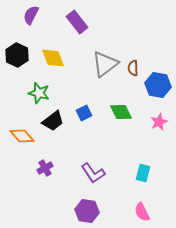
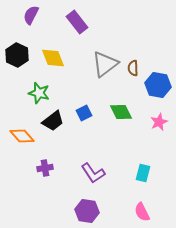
purple cross: rotated 21 degrees clockwise
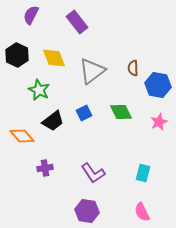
yellow diamond: moved 1 px right
gray triangle: moved 13 px left, 7 px down
green star: moved 3 px up; rotated 10 degrees clockwise
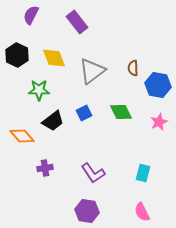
green star: rotated 25 degrees counterclockwise
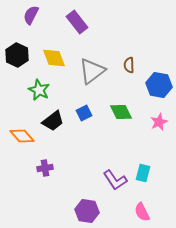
brown semicircle: moved 4 px left, 3 px up
blue hexagon: moved 1 px right
green star: rotated 25 degrees clockwise
purple L-shape: moved 22 px right, 7 px down
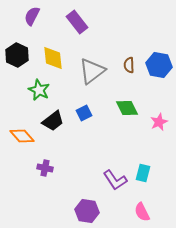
purple semicircle: moved 1 px right, 1 px down
yellow diamond: moved 1 px left; rotated 15 degrees clockwise
blue hexagon: moved 20 px up
green diamond: moved 6 px right, 4 px up
purple cross: rotated 21 degrees clockwise
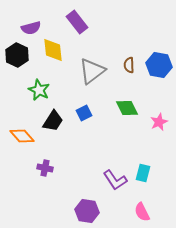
purple semicircle: moved 1 px left, 12 px down; rotated 132 degrees counterclockwise
yellow diamond: moved 8 px up
black trapezoid: rotated 20 degrees counterclockwise
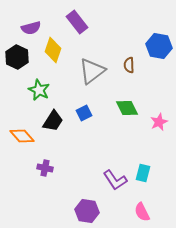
yellow diamond: rotated 25 degrees clockwise
black hexagon: moved 2 px down
blue hexagon: moved 19 px up
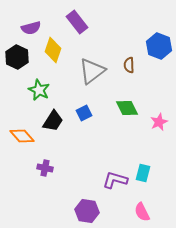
blue hexagon: rotated 10 degrees clockwise
purple L-shape: rotated 140 degrees clockwise
